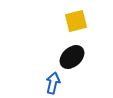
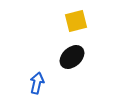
blue arrow: moved 16 px left
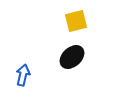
blue arrow: moved 14 px left, 8 px up
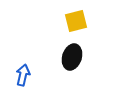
black ellipse: rotated 30 degrees counterclockwise
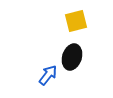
blue arrow: moved 25 px right; rotated 25 degrees clockwise
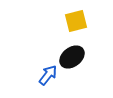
black ellipse: rotated 35 degrees clockwise
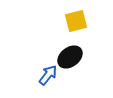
black ellipse: moved 2 px left
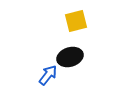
black ellipse: rotated 20 degrees clockwise
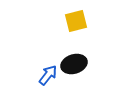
black ellipse: moved 4 px right, 7 px down
